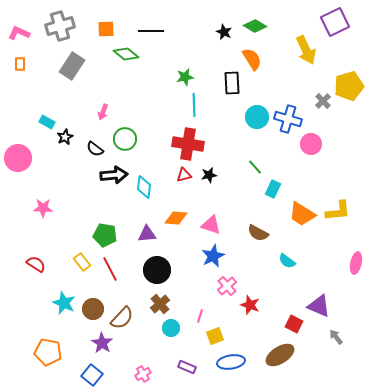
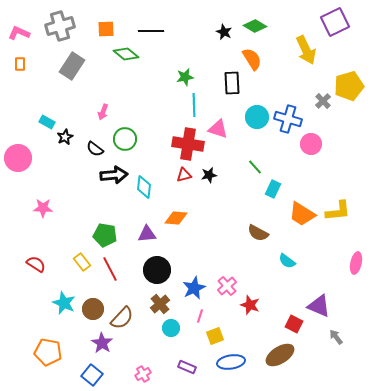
pink triangle at (211, 225): moved 7 px right, 96 px up
blue star at (213, 256): moved 19 px left, 32 px down
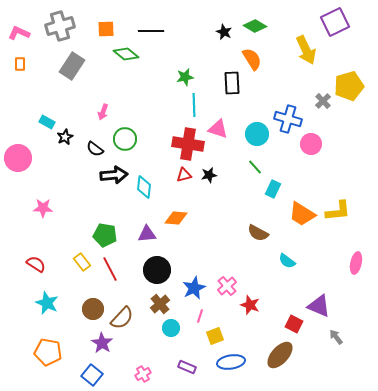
cyan circle at (257, 117): moved 17 px down
cyan star at (64, 303): moved 17 px left
brown ellipse at (280, 355): rotated 16 degrees counterclockwise
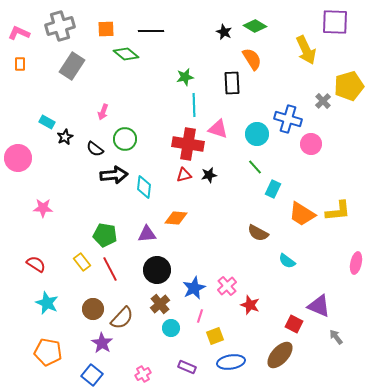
purple square at (335, 22): rotated 28 degrees clockwise
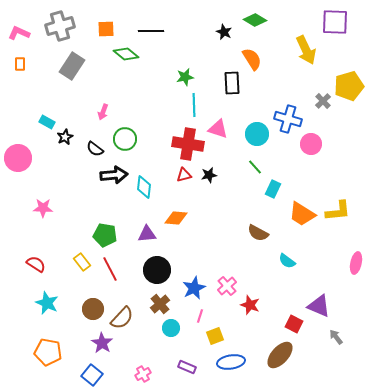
green diamond at (255, 26): moved 6 px up
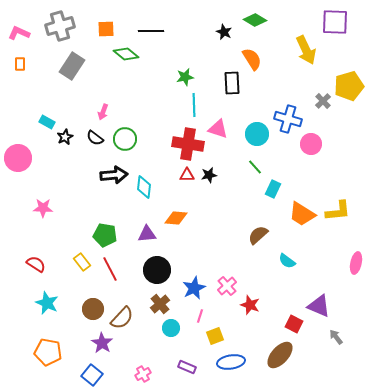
black semicircle at (95, 149): moved 11 px up
red triangle at (184, 175): moved 3 px right; rotated 14 degrees clockwise
brown semicircle at (258, 233): moved 2 px down; rotated 110 degrees clockwise
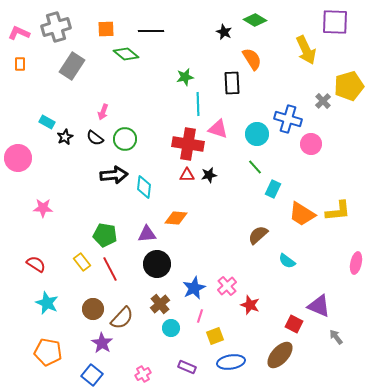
gray cross at (60, 26): moved 4 px left, 1 px down
cyan line at (194, 105): moved 4 px right, 1 px up
black circle at (157, 270): moved 6 px up
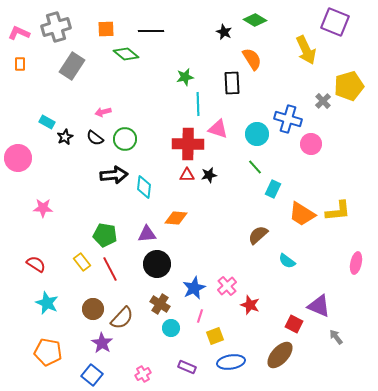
purple square at (335, 22): rotated 20 degrees clockwise
pink arrow at (103, 112): rotated 56 degrees clockwise
red cross at (188, 144): rotated 8 degrees counterclockwise
brown cross at (160, 304): rotated 18 degrees counterclockwise
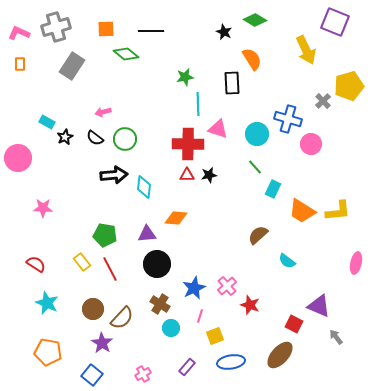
orange trapezoid at (302, 214): moved 3 px up
purple rectangle at (187, 367): rotated 72 degrees counterclockwise
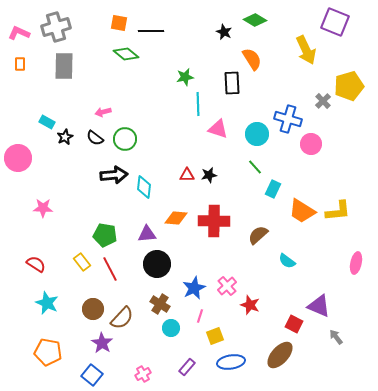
orange square at (106, 29): moved 13 px right, 6 px up; rotated 12 degrees clockwise
gray rectangle at (72, 66): moved 8 px left; rotated 32 degrees counterclockwise
red cross at (188, 144): moved 26 px right, 77 px down
